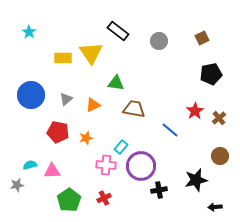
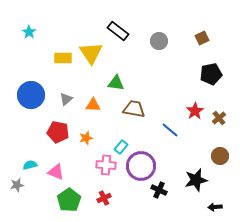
orange triangle: rotated 28 degrees clockwise
pink triangle: moved 4 px right, 1 px down; rotated 24 degrees clockwise
black cross: rotated 35 degrees clockwise
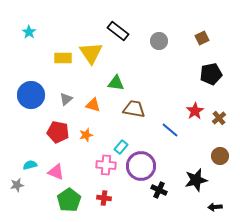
orange triangle: rotated 14 degrees clockwise
orange star: moved 3 px up
red cross: rotated 32 degrees clockwise
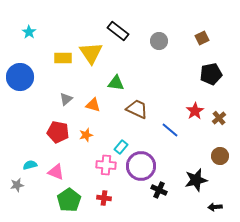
blue circle: moved 11 px left, 18 px up
brown trapezoid: moved 3 px right; rotated 15 degrees clockwise
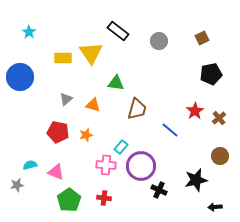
brown trapezoid: rotated 80 degrees clockwise
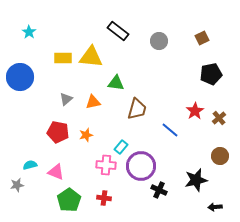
yellow triangle: moved 4 px down; rotated 50 degrees counterclockwise
orange triangle: moved 3 px up; rotated 28 degrees counterclockwise
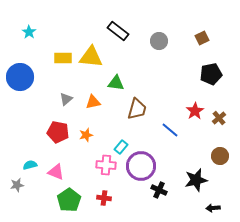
black arrow: moved 2 px left, 1 px down
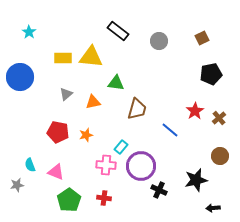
gray triangle: moved 5 px up
cyan semicircle: rotated 96 degrees counterclockwise
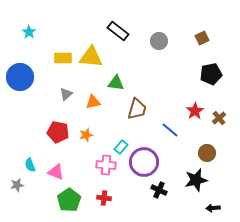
brown circle: moved 13 px left, 3 px up
purple circle: moved 3 px right, 4 px up
